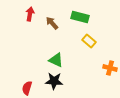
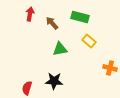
green triangle: moved 4 px right, 11 px up; rotated 35 degrees counterclockwise
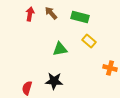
brown arrow: moved 1 px left, 10 px up
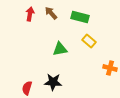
black star: moved 1 px left, 1 px down
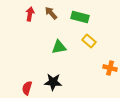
green triangle: moved 1 px left, 2 px up
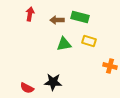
brown arrow: moved 6 px right, 7 px down; rotated 48 degrees counterclockwise
yellow rectangle: rotated 24 degrees counterclockwise
green triangle: moved 5 px right, 3 px up
orange cross: moved 2 px up
red semicircle: rotated 80 degrees counterclockwise
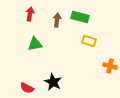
brown arrow: rotated 96 degrees clockwise
green triangle: moved 29 px left
black star: rotated 24 degrees clockwise
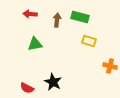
red arrow: rotated 96 degrees counterclockwise
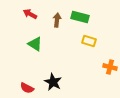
red arrow: rotated 24 degrees clockwise
green triangle: rotated 42 degrees clockwise
orange cross: moved 1 px down
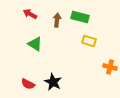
red semicircle: moved 1 px right, 4 px up
